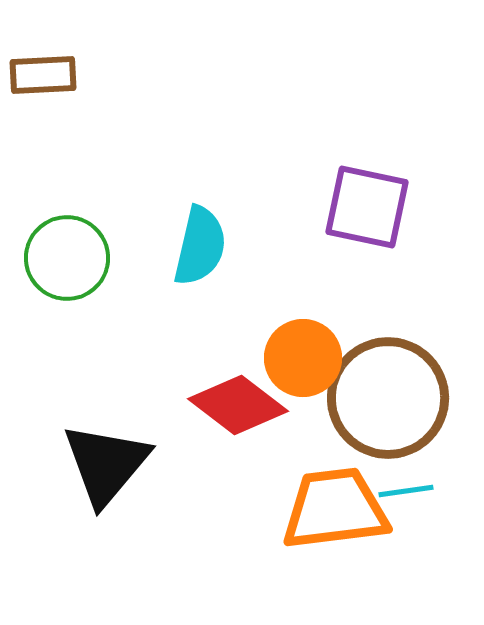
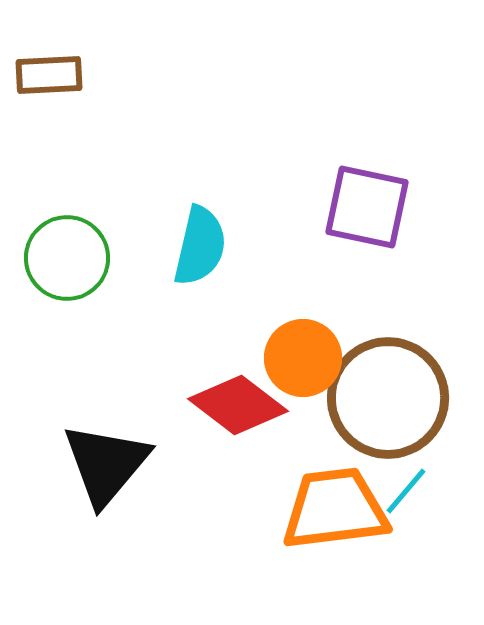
brown rectangle: moved 6 px right
cyan line: rotated 42 degrees counterclockwise
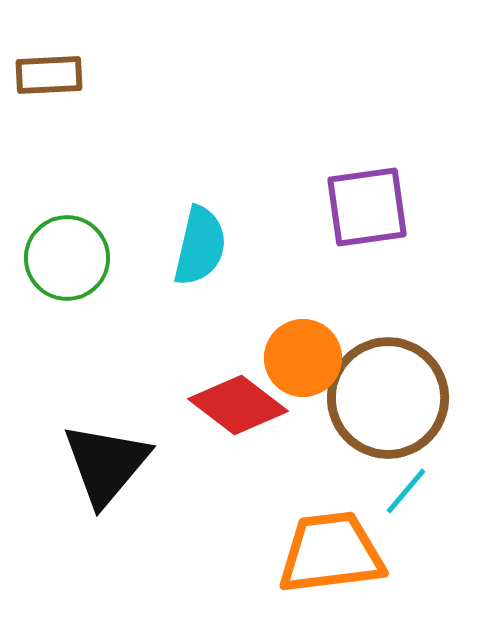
purple square: rotated 20 degrees counterclockwise
orange trapezoid: moved 4 px left, 44 px down
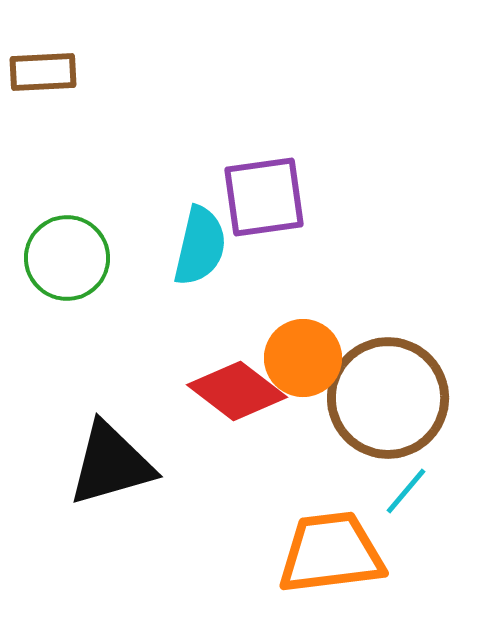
brown rectangle: moved 6 px left, 3 px up
purple square: moved 103 px left, 10 px up
red diamond: moved 1 px left, 14 px up
black triangle: moved 5 px right; rotated 34 degrees clockwise
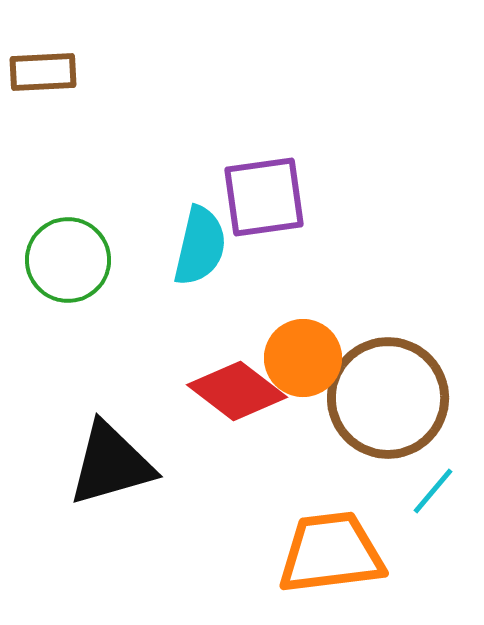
green circle: moved 1 px right, 2 px down
cyan line: moved 27 px right
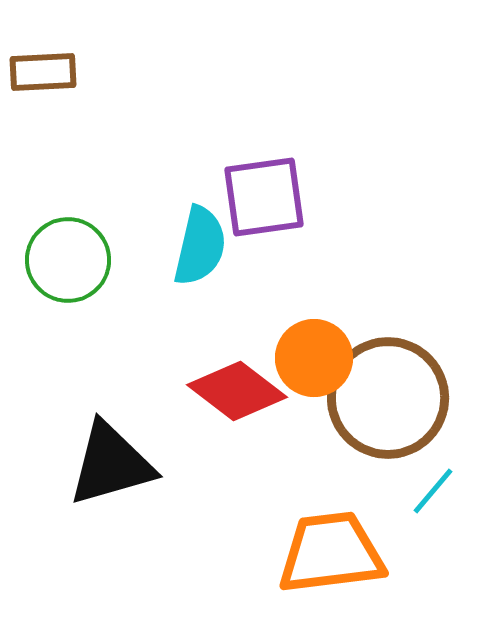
orange circle: moved 11 px right
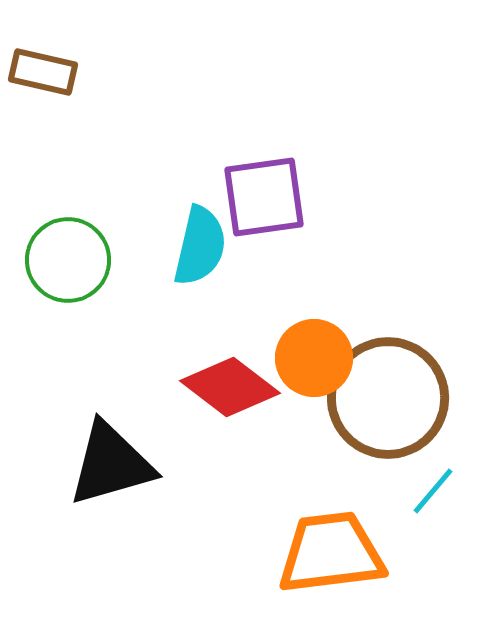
brown rectangle: rotated 16 degrees clockwise
red diamond: moved 7 px left, 4 px up
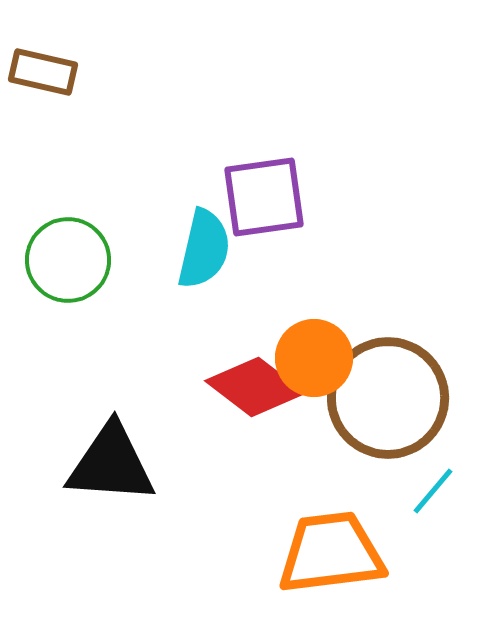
cyan semicircle: moved 4 px right, 3 px down
red diamond: moved 25 px right
black triangle: rotated 20 degrees clockwise
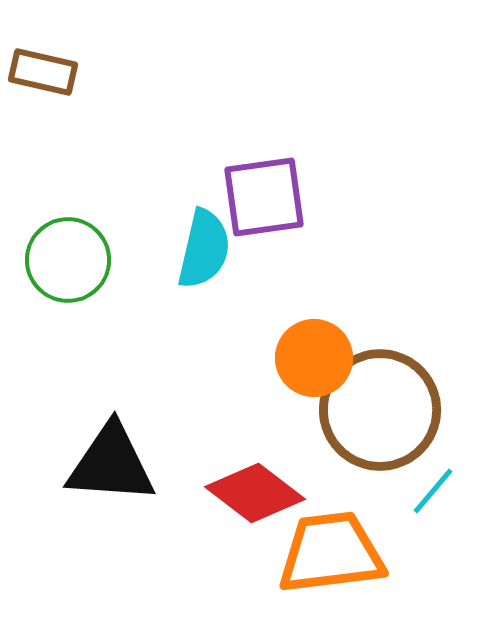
red diamond: moved 106 px down
brown circle: moved 8 px left, 12 px down
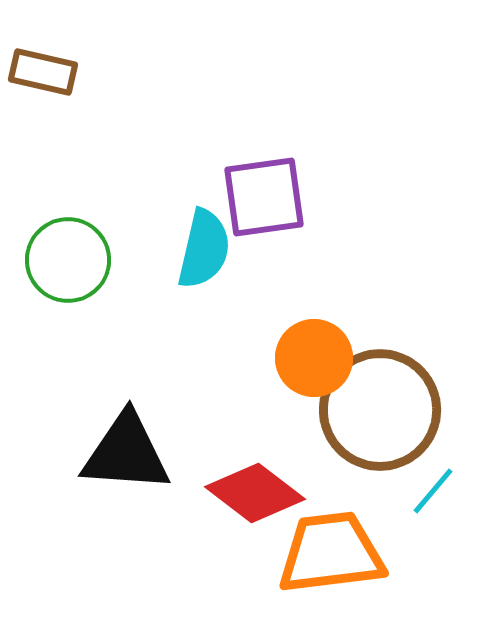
black triangle: moved 15 px right, 11 px up
